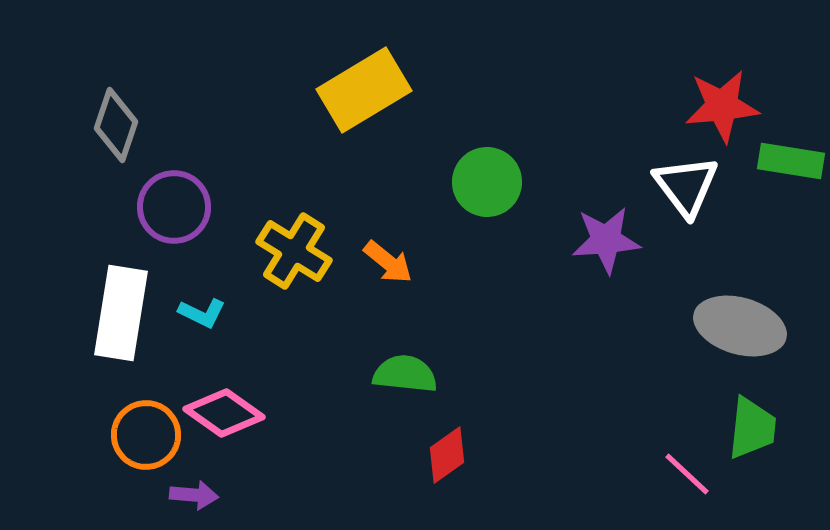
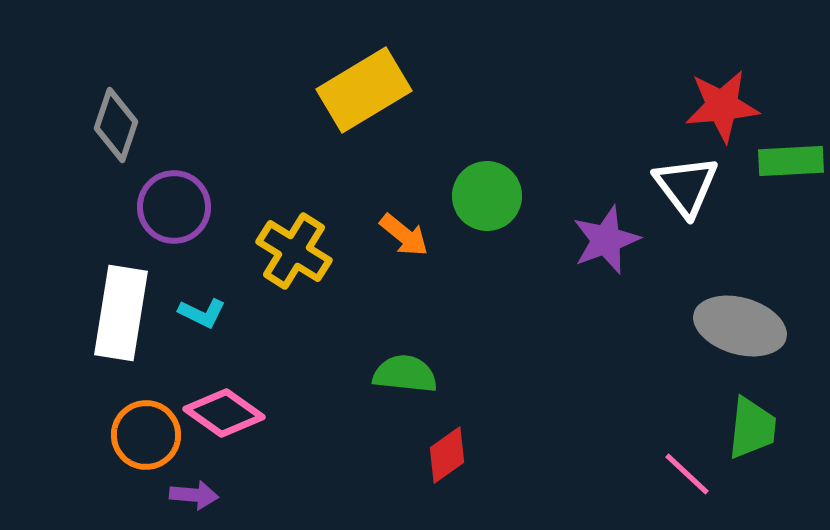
green rectangle: rotated 12 degrees counterclockwise
green circle: moved 14 px down
purple star: rotated 16 degrees counterclockwise
orange arrow: moved 16 px right, 27 px up
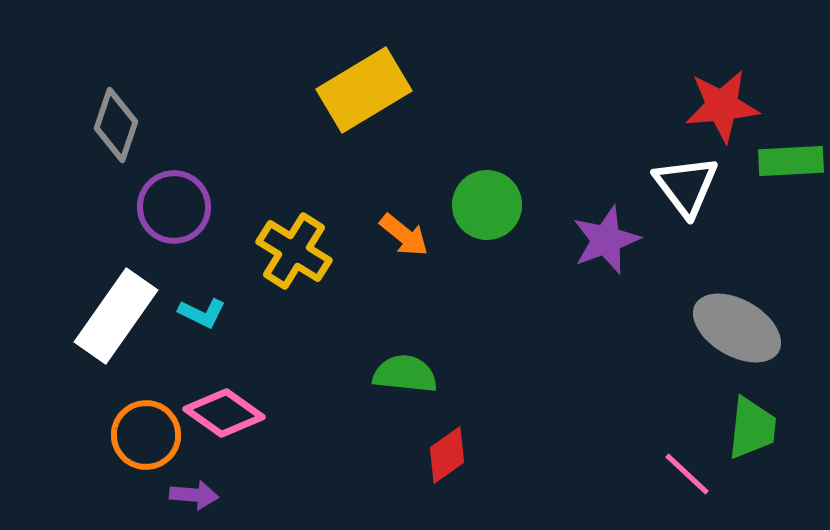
green circle: moved 9 px down
white rectangle: moved 5 px left, 3 px down; rotated 26 degrees clockwise
gray ellipse: moved 3 px left, 2 px down; rotated 14 degrees clockwise
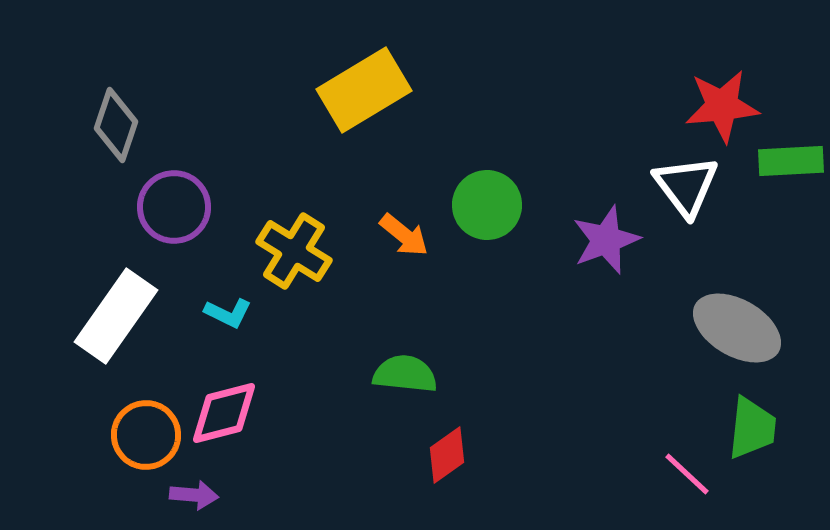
cyan L-shape: moved 26 px right
pink diamond: rotated 50 degrees counterclockwise
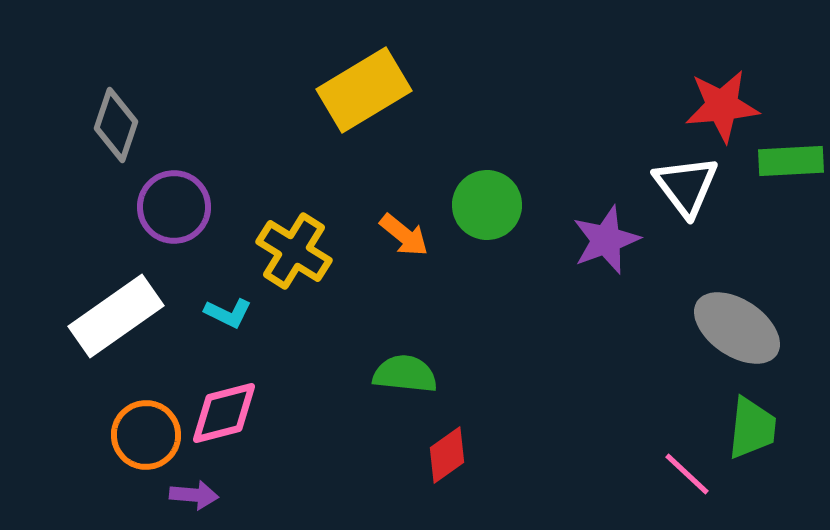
white rectangle: rotated 20 degrees clockwise
gray ellipse: rotated 4 degrees clockwise
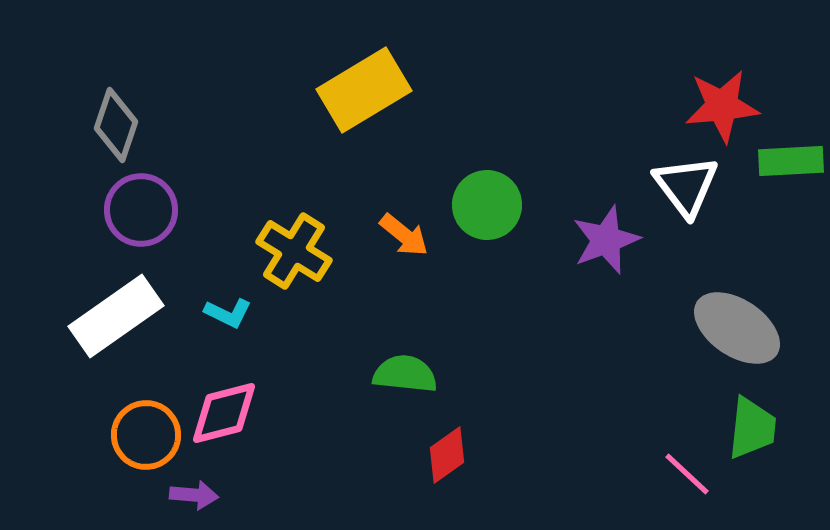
purple circle: moved 33 px left, 3 px down
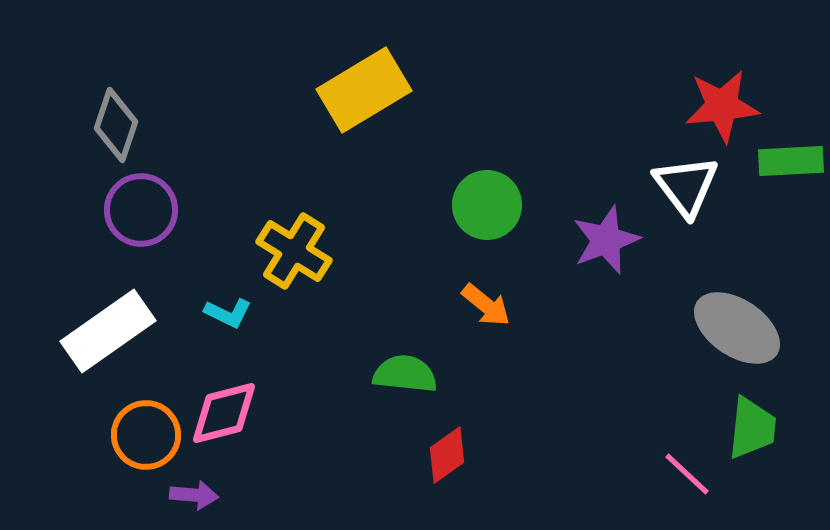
orange arrow: moved 82 px right, 70 px down
white rectangle: moved 8 px left, 15 px down
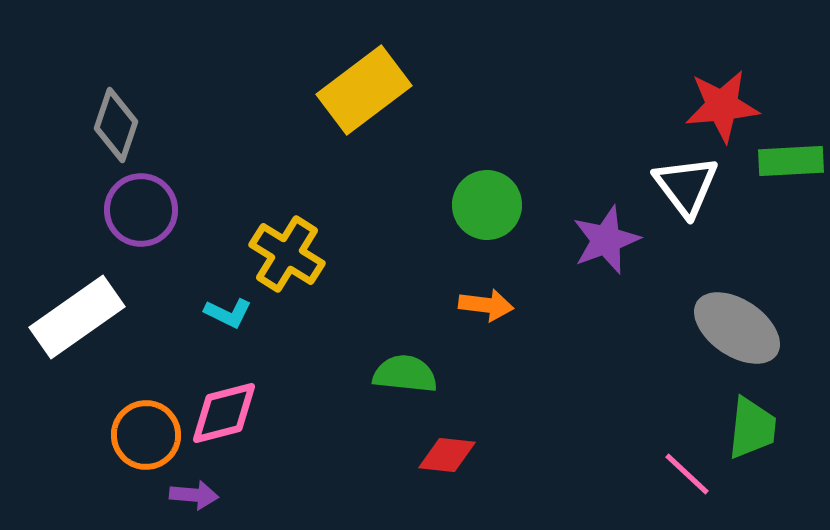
yellow rectangle: rotated 6 degrees counterclockwise
yellow cross: moved 7 px left, 3 px down
orange arrow: rotated 32 degrees counterclockwise
white rectangle: moved 31 px left, 14 px up
red diamond: rotated 42 degrees clockwise
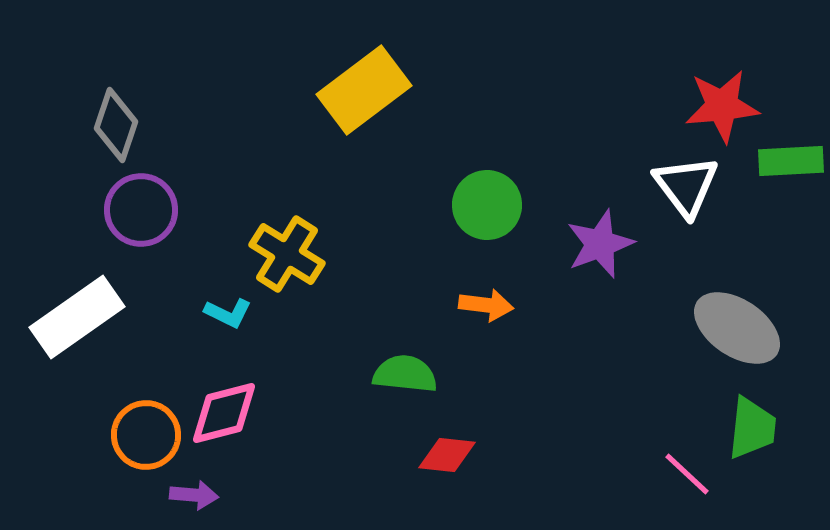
purple star: moved 6 px left, 4 px down
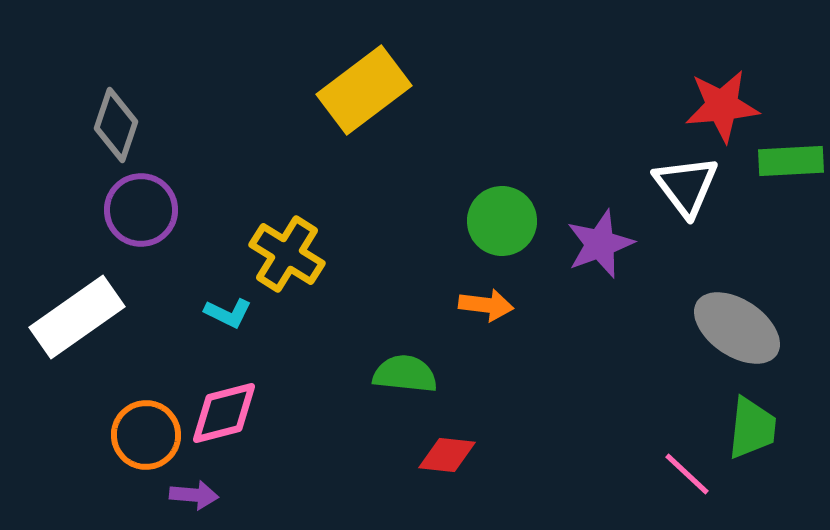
green circle: moved 15 px right, 16 px down
